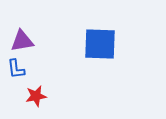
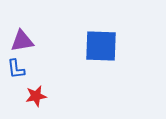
blue square: moved 1 px right, 2 px down
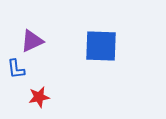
purple triangle: moved 10 px right; rotated 15 degrees counterclockwise
red star: moved 3 px right, 1 px down
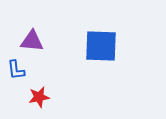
purple triangle: rotated 30 degrees clockwise
blue L-shape: moved 1 px down
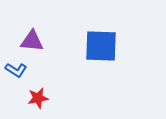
blue L-shape: rotated 50 degrees counterclockwise
red star: moved 1 px left, 1 px down
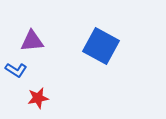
purple triangle: rotated 10 degrees counterclockwise
blue square: rotated 27 degrees clockwise
